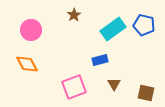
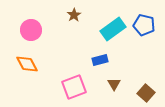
brown square: rotated 30 degrees clockwise
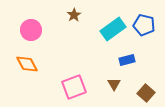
blue rectangle: moved 27 px right
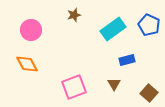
brown star: rotated 16 degrees clockwise
blue pentagon: moved 5 px right; rotated 10 degrees clockwise
brown square: moved 3 px right
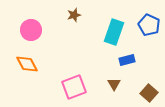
cyan rectangle: moved 1 px right, 3 px down; rotated 35 degrees counterclockwise
